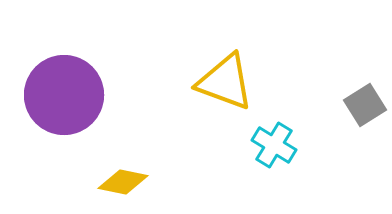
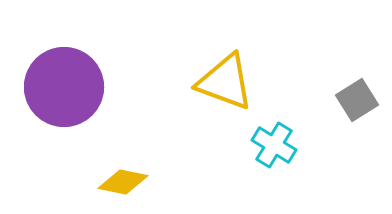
purple circle: moved 8 px up
gray square: moved 8 px left, 5 px up
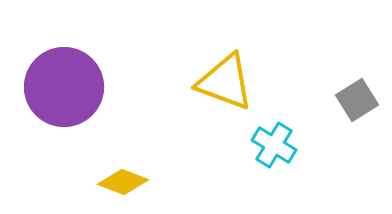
yellow diamond: rotated 9 degrees clockwise
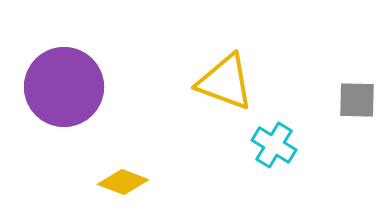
gray square: rotated 33 degrees clockwise
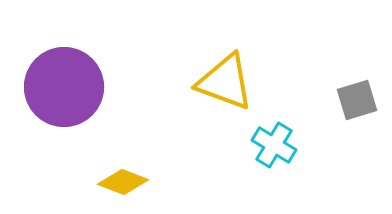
gray square: rotated 18 degrees counterclockwise
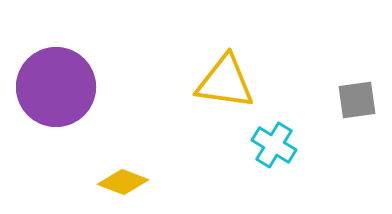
yellow triangle: rotated 12 degrees counterclockwise
purple circle: moved 8 px left
gray square: rotated 9 degrees clockwise
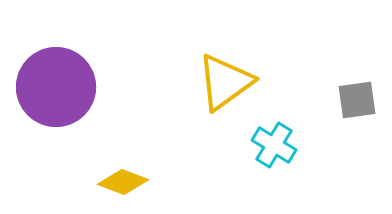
yellow triangle: rotated 44 degrees counterclockwise
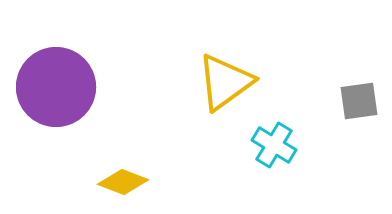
gray square: moved 2 px right, 1 px down
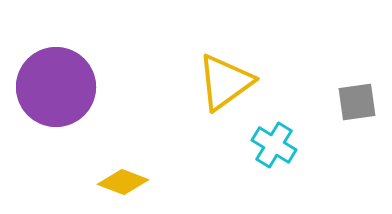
gray square: moved 2 px left, 1 px down
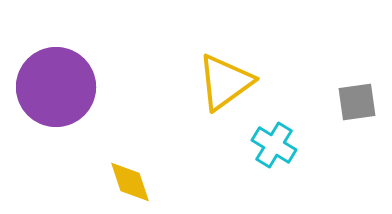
yellow diamond: moved 7 px right; rotated 51 degrees clockwise
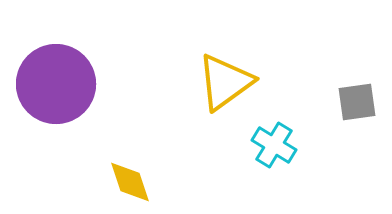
purple circle: moved 3 px up
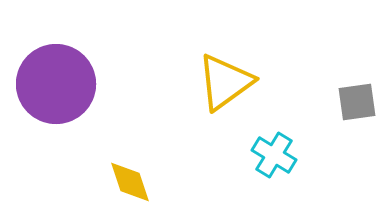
cyan cross: moved 10 px down
